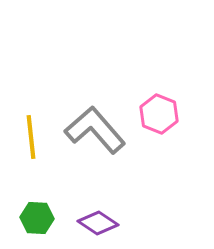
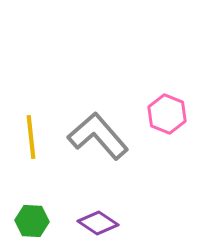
pink hexagon: moved 8 px right
gray L-shape: moved 3 px right, 6 px down
green hexagon: moved 5 px left, 3 px down
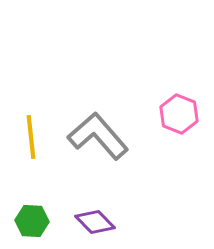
pink hexagon: moved 12 px right
purple diamond: moved 3 px left, 1 px up; rotated 12 degrees clockwise
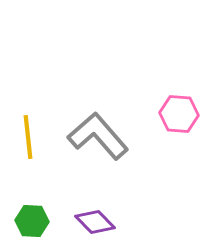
pink hexagon: rotated 18 degrees counterclockwise
yellow line: moved 3 px left
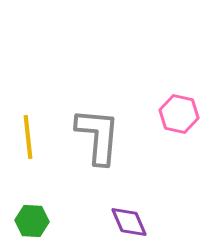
pink hexagon: rotated 9 degrees clockwise
gray L-shape: rotated 46 degrees clockwise
purple diamond: moved 34 px right; rotated 21 degrees clockwise
